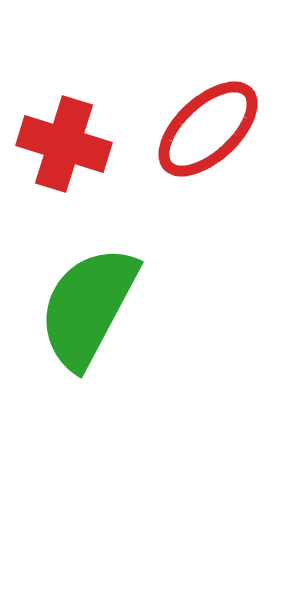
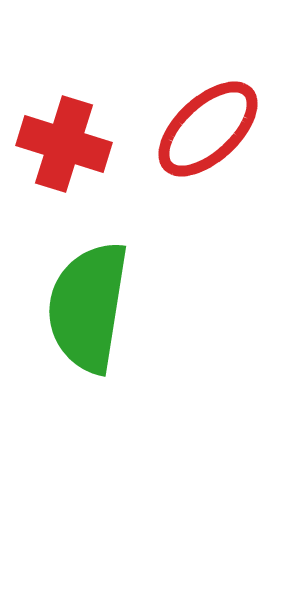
green semicircle: rotated 19 degrees counterclockwise
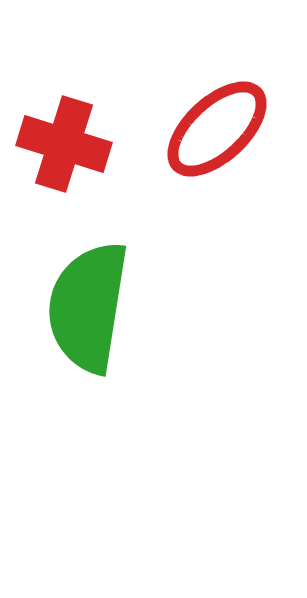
red ellipse: moved 9 px right
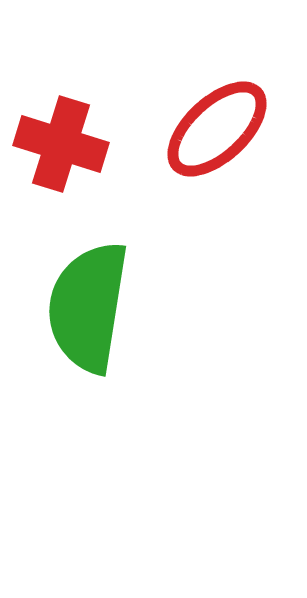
red cross: moved 3 px left
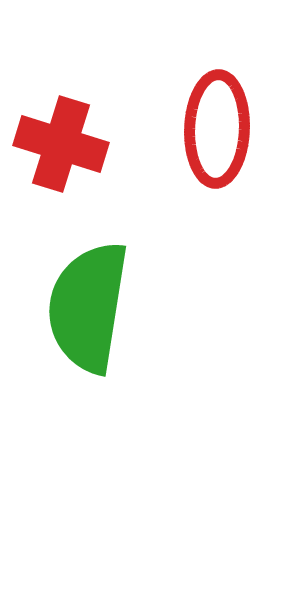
red ellipse: rotated 45 degrees counterclockwise
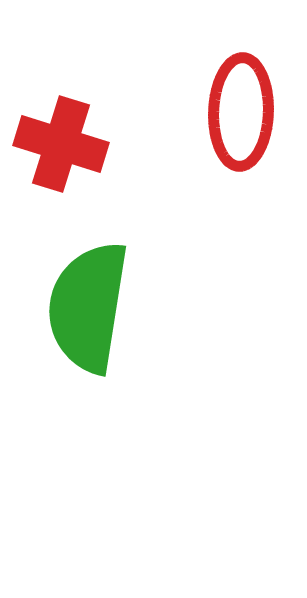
red ellipse: moved 24 px right, 17 px up
